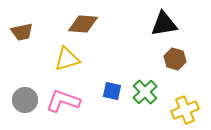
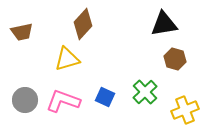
brown diamond: rotated 52 degrees counterclockwise
blue square: moved 7 px left, 6 px down; rotated 12 degrees clockwise
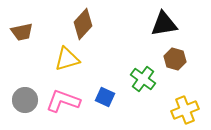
green cross: moved 2 px left, 13 px up; rotated 10 degrees counterclockwise
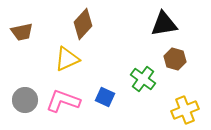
yellow triangle: rotated 8 degrees counterclockwise
